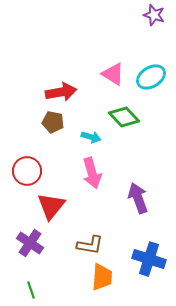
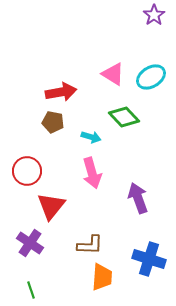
purple star: rotated 20 degrees clockwise
brown L-shape: rotated 8 degrees counterclockwise
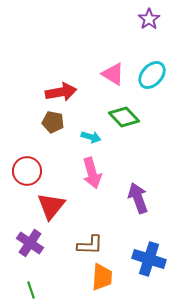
purple star: moved 5 px left, 4 px down
cyan ellipse: moved 1 px right, 2 px up; rotated 16 degrees counterclockwise
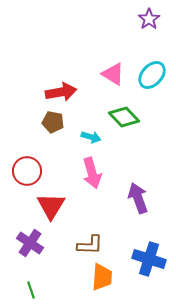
red triangle: rotated 8 degrees counterclockwise
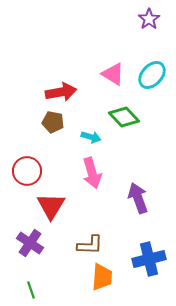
blue cross: rotated 32 degrees counterclockwise
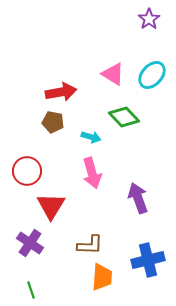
blue cross: moved 1 px left, 1 px down
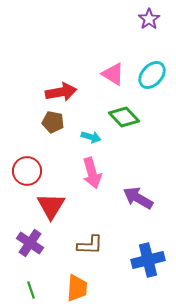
purple arrow: rotated 40 degrees counterclockwise
orange trapezoid: moved 25 px left, 11 px down
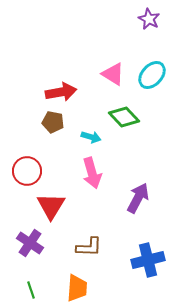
purple star: rotated 10 degrees counterclockwise
purple arrow: rotated 88 degrees clockwise
brown L-shape: moved 1 px left, 2 px down
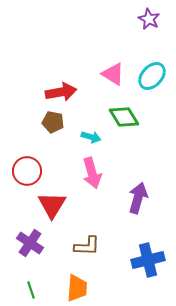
cyan ellipse: moved 1 px down
green diamond: rotated 12 degrees clockwise
purple arrow: rotated 12 degrees counterclockwise
red triangle: moved 1 px right, 1 px up
brown L-shape: moved 2 px left, 1 px up
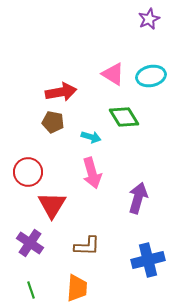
purple star: rotated 20 degrees clockwise
cyan ellipse: moved 1 px left; rotated 36 degrees clockwise
red circle: moved 1 px right, 1 px down
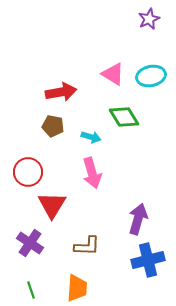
brown pentagon: moved 4 px down
purple arrow: moved 21 px down
